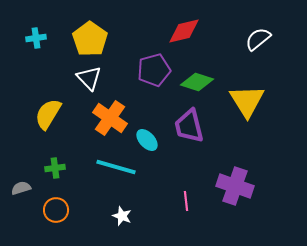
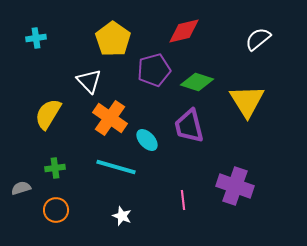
yellow pentagon: moved 23 px right
white triangle: moved 3 px down
pink line: moved 3 px left, 1 px up
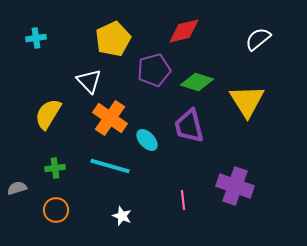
yellow pentagon: rotated 12 degrees clockwise
cyan line: moved 6 px left, 1 px up
gray semicircle: moved 4 px left
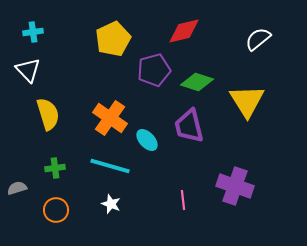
cyan cross: moved 3 px left, 6 px up
white triangle: moved 61 px left, 11 px up
yellow semicircle: rotated 132 degrees clockwise
white star: moved 11 px left, 12 px up
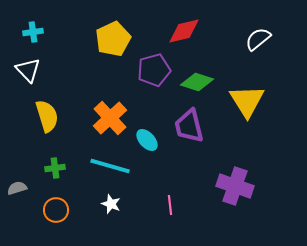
yellow semicircle: moved 1 px left, 2 px down
orange cross: rotated 12 degrees clockwise
pink line: moved 13 px left, 5 px down
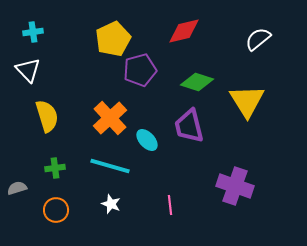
purple pentagon: moved 14 px left
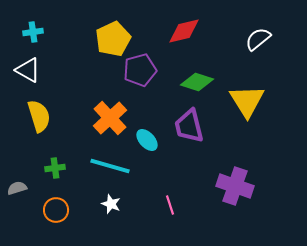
white triangle: rotated 16 degrees counterclockwise
yellow semicircle: moved 8 px left
pink line: rotated 12 degrees counterclockwise
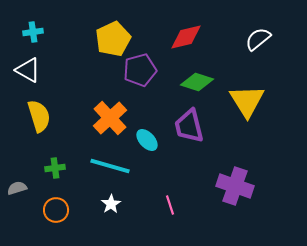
red diamond: moved 2 px right, 6 px down
white star: rotated 18 degrees clockwise
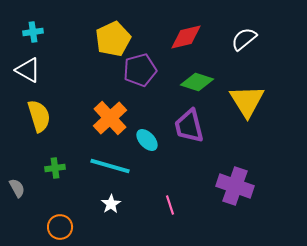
white semicircle: moved 14 px left
gray semicircle: rotated 78 degrees clockwise
orange circle: moved 4 px right, 17 px down
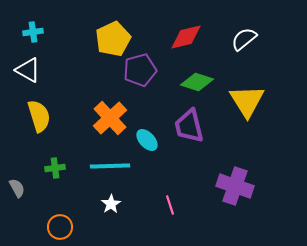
cyan line: rotated 18 degrees counterclockwise
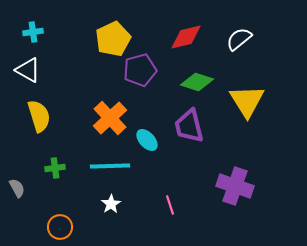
white semicircle: moved 5 px left
